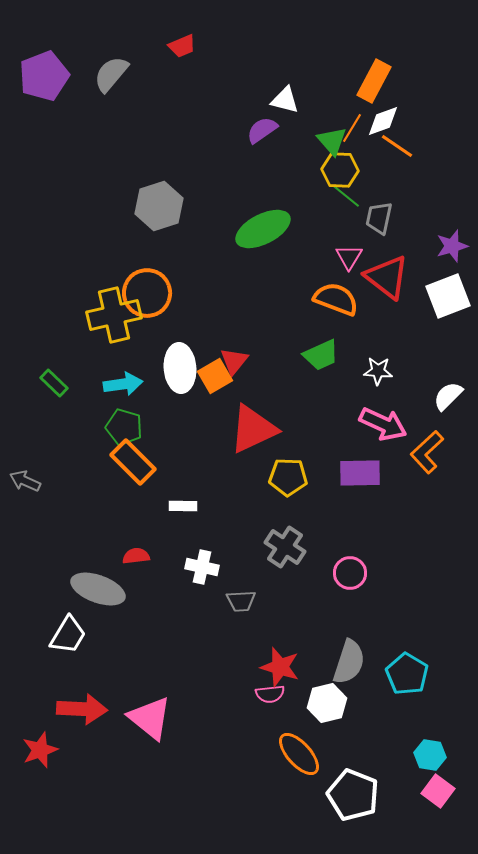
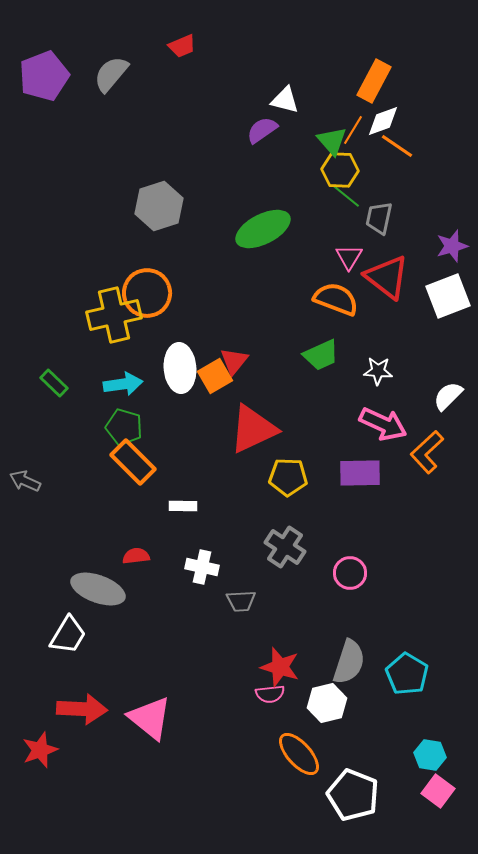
orange line at (352, 128): moved 1 px right, 2 px down
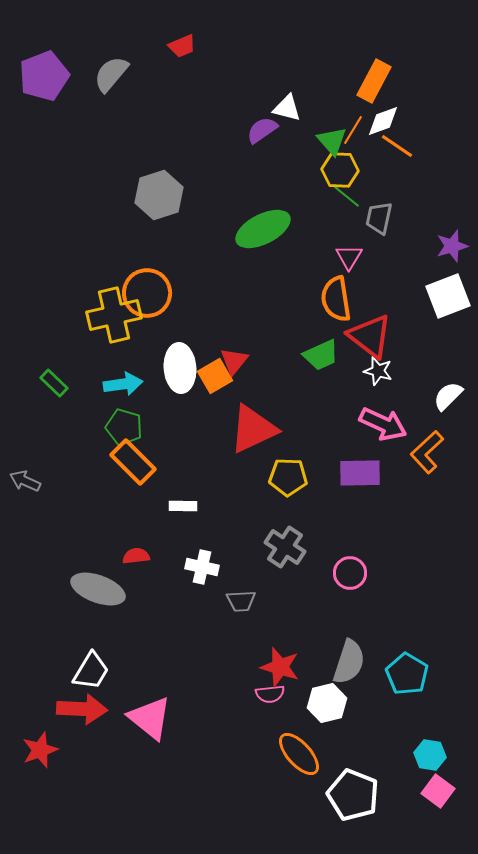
white triangle at (285, 100): moved 2 px right, 8 px down
gray hexagon at (159, 206): moved 11 px up
red triangle at (387, 277): moved 17 px left, 59 px down
orange semicircle at (336, 299): rotated 120 degrees counterclockwise
white star at (378, 371): rotated 12 degrees clockwise
white trapezoid at (68, 635): moved 23 px right, 36 px down
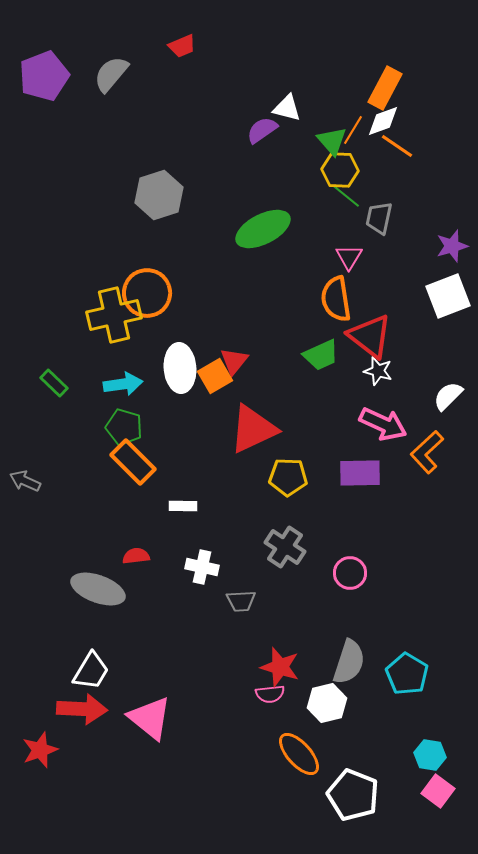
orange rectangle at (374, 81): moved 11 px right, 7 px down
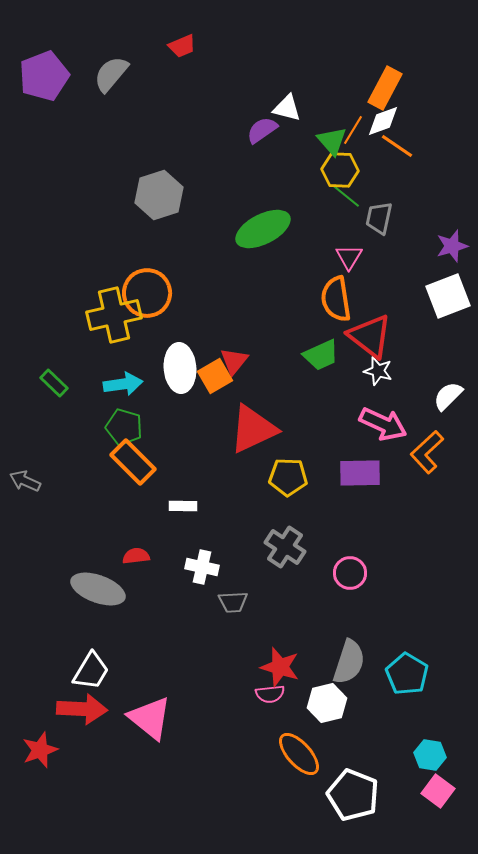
gray trapezoid at (241, 601): moved 8 px left, 1 px down
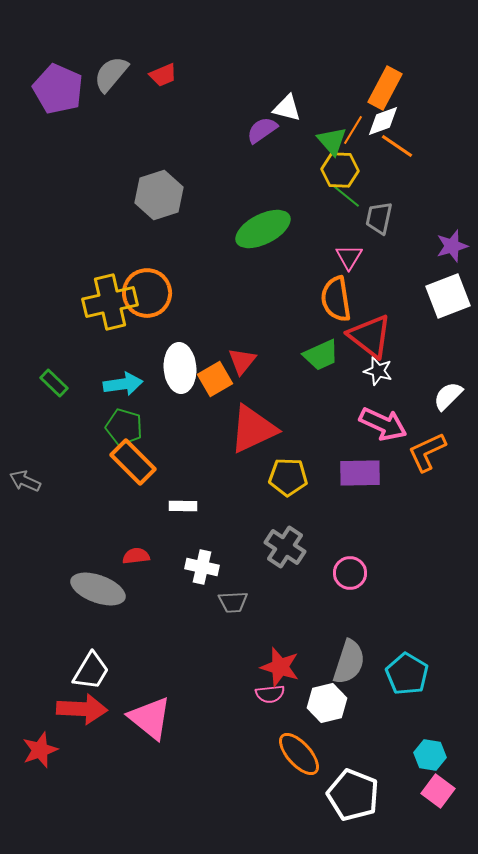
red trapezoid at (182, 46): moved 19 px left, 29 px down
purple pentagon at (44, 76): moved 14 px right, 13 px down; rotated 27 degrees counterclockwise
yellow cross at (114, 315): moved 4 px left, 13 px up
red triangle at (234, 361): moved 8 px right
orange square at (215, 376): moved 3 px down
orange L-shape at (427, 452): rotated 18 degrees clockwise
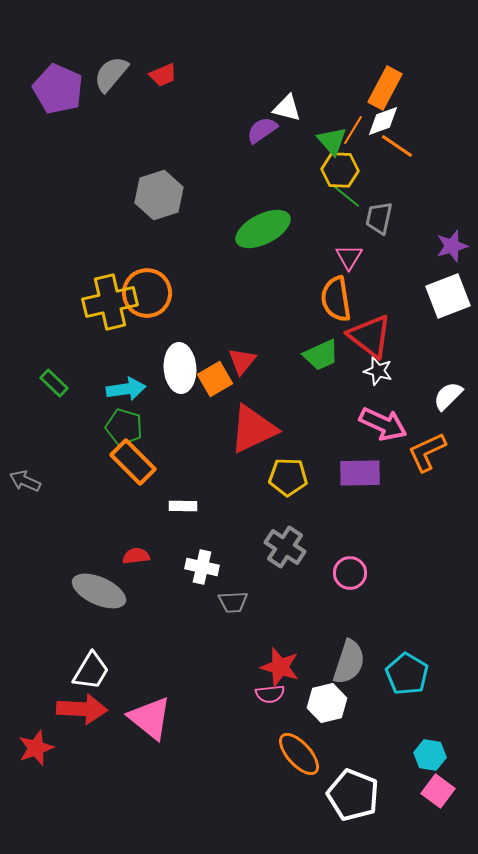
cyan arrow at (123, 384): moved 3 px right, 5 px down
gray ellipse at (98, 589): moved 1 px right, 2 px down; rotated 4 degrees clockwise
red star at (40, 750): moved 4 px left, 2 px up
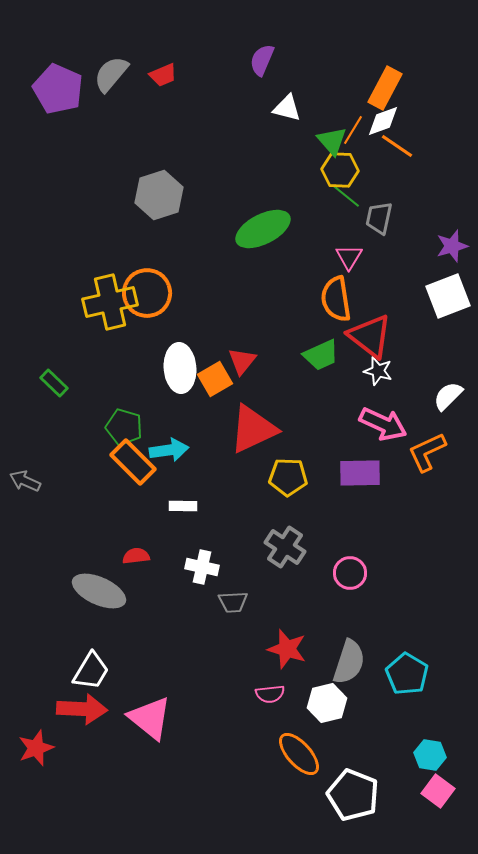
purple semicircle at (262, 130): moved 70 px up; rotated 32 degrees counterclockwise
cyan arrow at (126, 389): moved 43 px right, 61 px down
red star at (280, 667): moved 7 px right, 18 px up
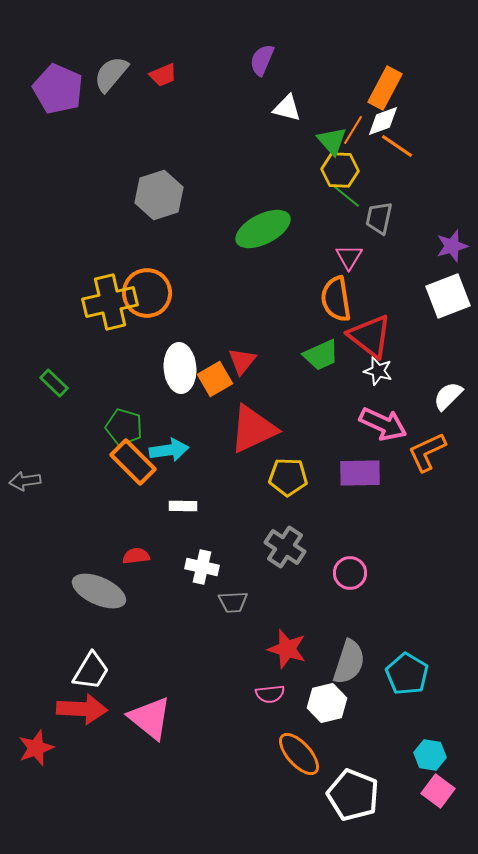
gray arrow at (25, 481): rotated 32 degrees counterclockwise
